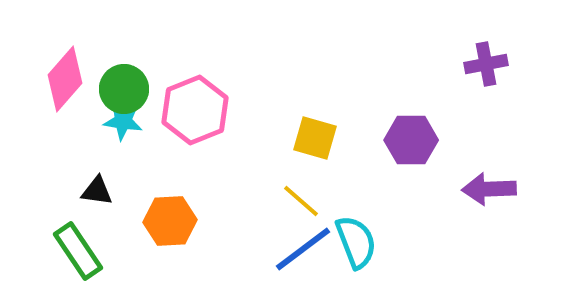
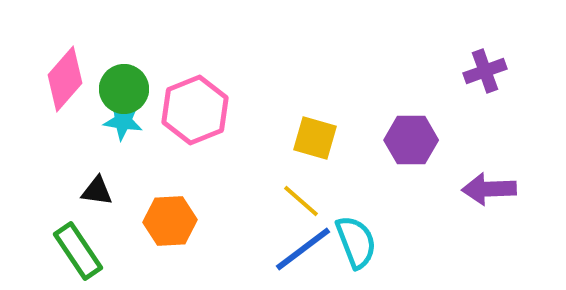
purple cross: moved 1 px left, 7 px down; rotated 9 degrees counterclockwise
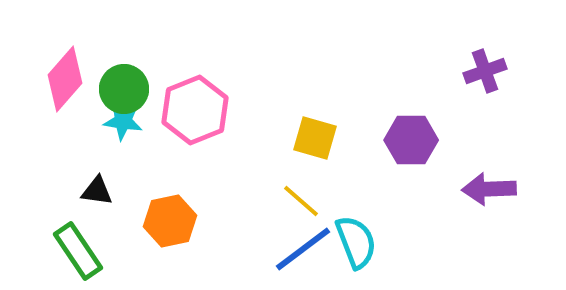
orange hexagon: rotated 9 degrees counterclockwise
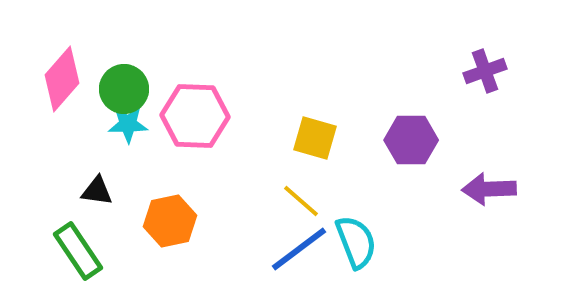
pink diamond: moved 3 px left
pink hexagon: moved 6 px down; rotated 24 degrees clockwise
cyan star: moved 5 px right, 3 px down; rotated 9 degrees counterclockwise
blue line: moved 4 px left
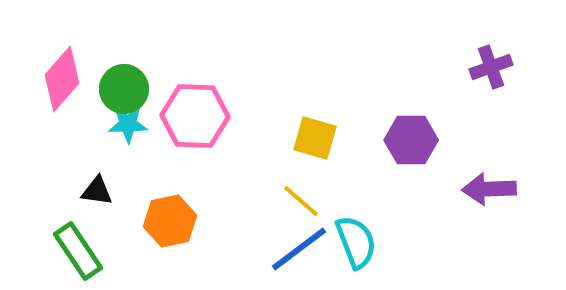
purple cross: moved 6 px right, 4 px up
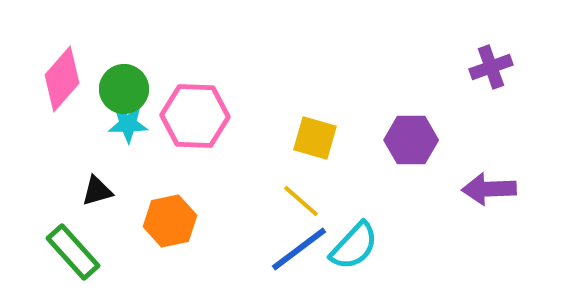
black triangle: rotated 24 degrees counterclockwise
cyan semicircle: moved 2 px left, 4 px down; rotated 64 degrees clockwise
green rectangle: moved 5 px left, 1 px down; rotated 8 degrees counterclockwise
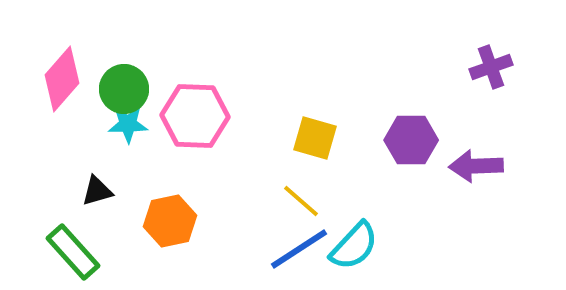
purple arrow: moved 13 px left, 23 px up
blue line: rotated 4 degrees clockwise
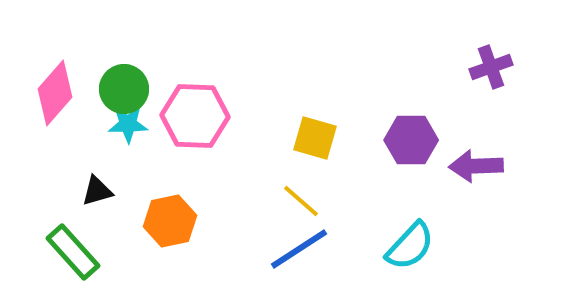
pink diamond: moved 7 px left, 14 px down
cyan semicircle: moved 56 px right
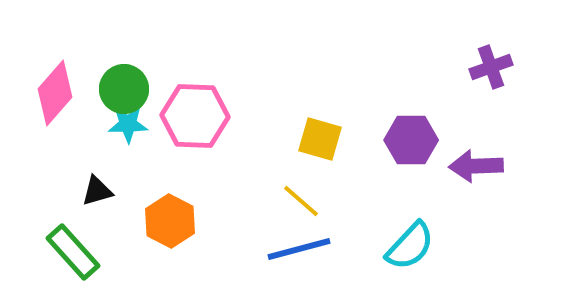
yellow square: moved 5 px right, 1 px down
orange hexagon: rotated 21 degrees counterclockwise
blue line: rotated 18 degrees clockwise
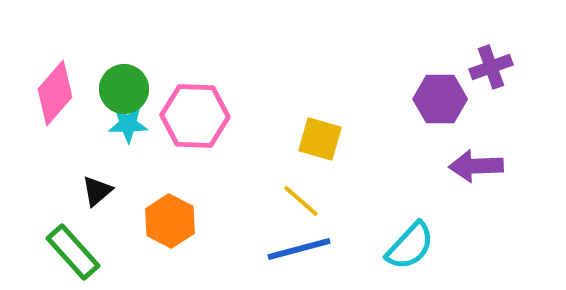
purple hexagon: moved 29 px right, 41 px up
black triangle: rotated 24 degrees counterclockwise
